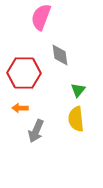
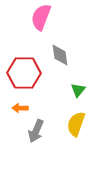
yellow semicircle: moved 5 px down; rotated 25 degrees clockwise
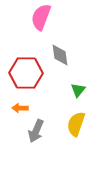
red hexagon: moved 2 px right
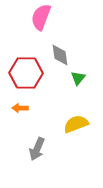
green triangle: moved 12 px up
yellow semicircle: rotated 50 degrees clockwise
gray arrow: moved 1 px right, 18 px down
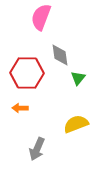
red hexagon: moved 1 px right
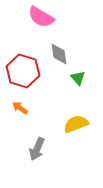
pink semicircle: rotated 80 degrees counterclockwise
gray diamond: moved 1 px left, 1 px up
red hexagon: moved 4 px left, 2 px up; rotated 16 degrees clockwise
green triangle: rotated 21 degrees counterclockwise
orange arrow: rotated 35 degrees clockwise
